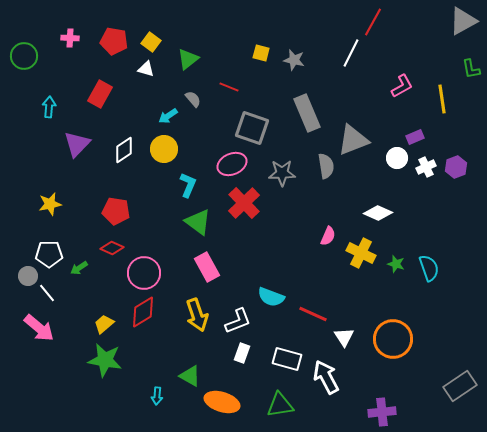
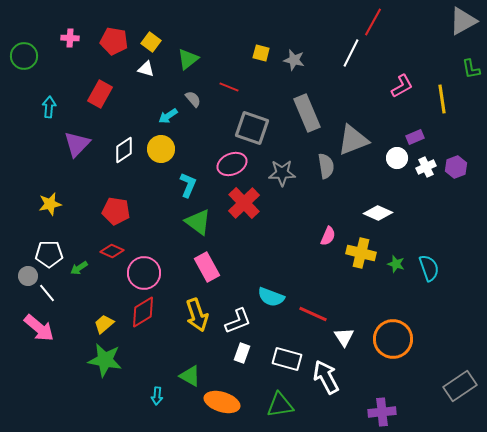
yellow circle at (164, 149): moved 3 px left
red diamond at (112, 248): moved 3 px down
yellow cross at (361, 253): rotated 12 degrees counterclockwise
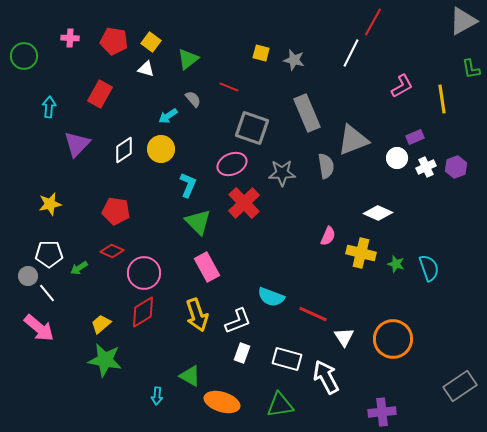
green triangle at (198, 222): rotated 8 degrees clockwise
yellow trapezoid at (104, 324): moved 3 px left
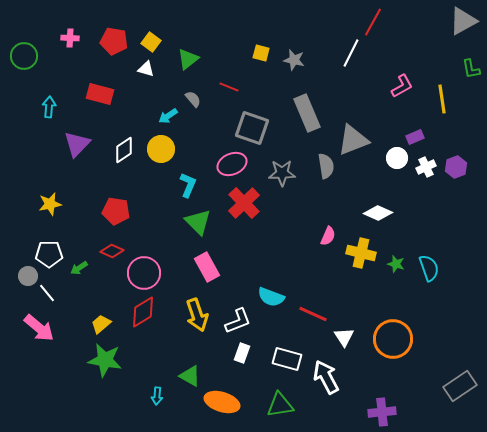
red rectangle at (100, 94): rotated 76 degrees clockwise
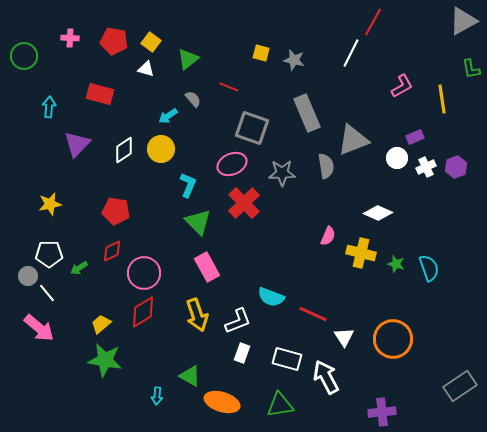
red diamond at (112, 251): rotated 50 degrees counterclockwise
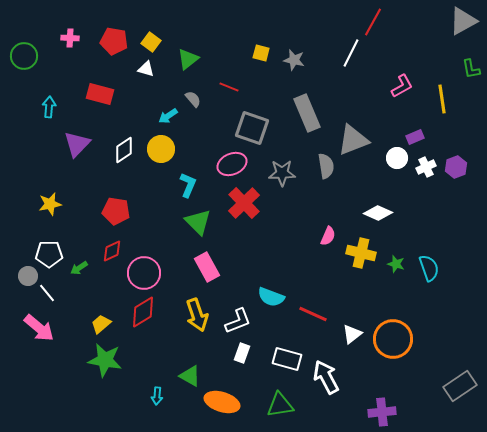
white triangle at (344, 337): moved 8 px right, 3 px up; rotated 25 degrees clockwise
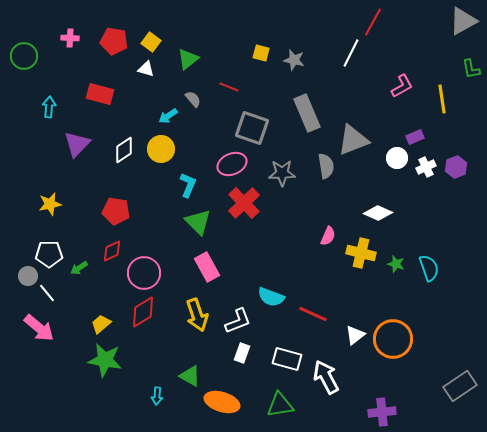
white triangle at (352, 334): moved 3 px right, 1 px down
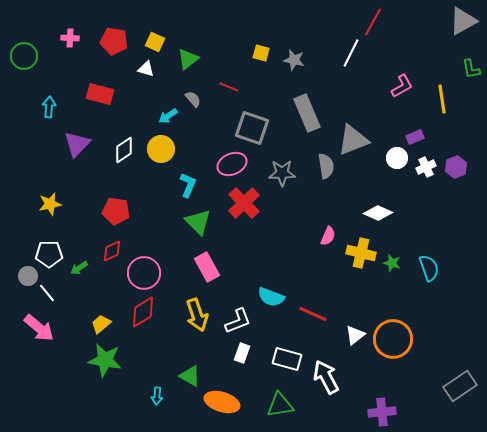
yellow square at (151, 42): moved 4 px right; rotated 12 degrees counterclockwise
green star at (396, 264): moved 4 px left, 1 px up
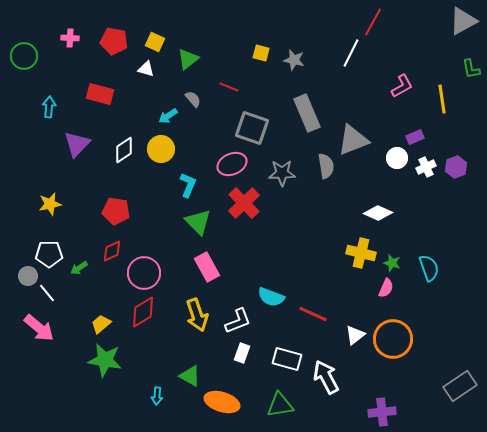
pink semicircle at (328, 236): moved 58 px right, 52 px down
